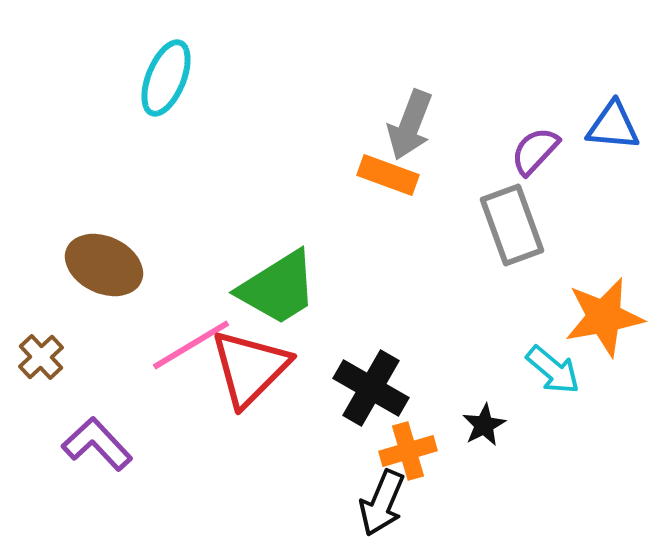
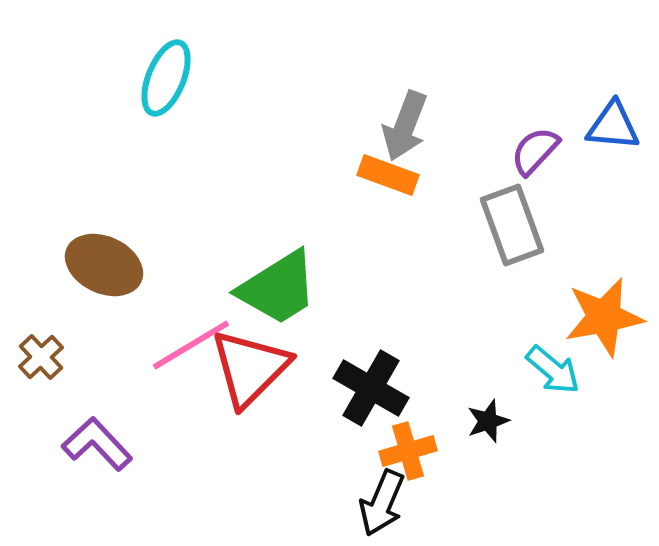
gray arrow: moved 5 px left, 1 px down
black star: moved 4 px right, 4 px up; rotated 9 degrees clockwise
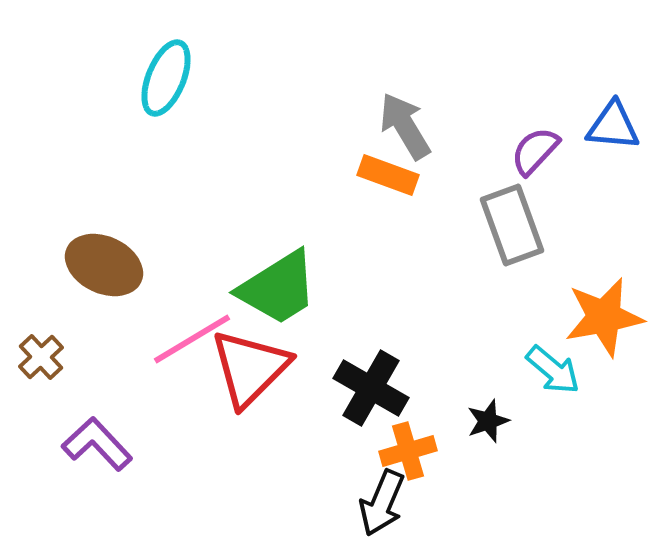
gray arrow: rotated 128 degrees clockwise
pink line: moved 1 px right, 6 px up
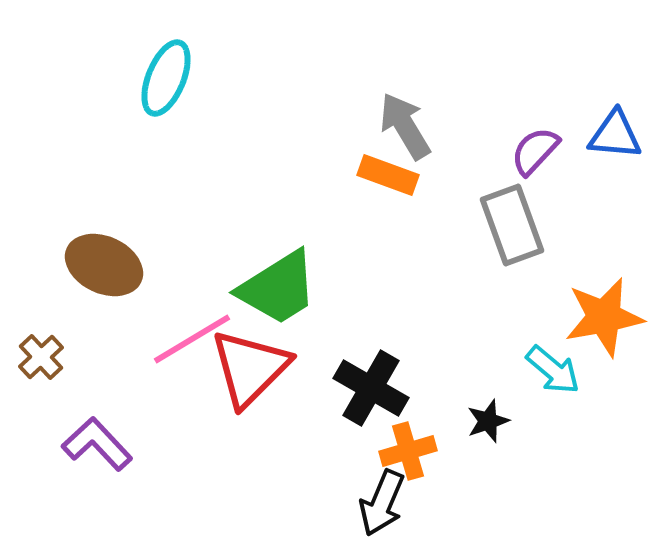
blue triangle: moved 2 px right, 9 px down
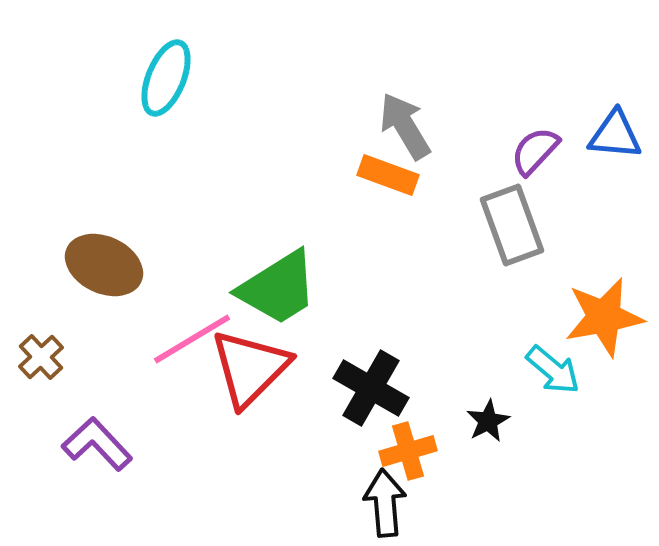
black star: rotated 9 degrees counterclockwise
black arrow: moved 3 px right; rotated 152 degrees clockwise
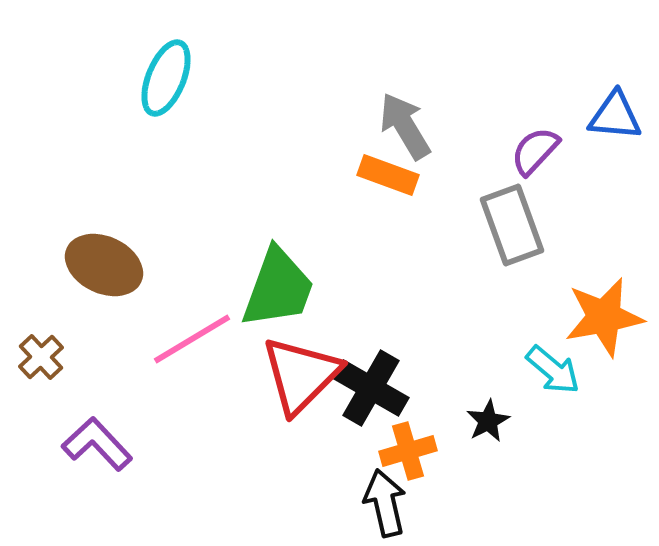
blue triangle: moved 19 px up
green trapezoid: rotated 38 degrees counterclockwise
red triangle: moved 51 px right, 7 px down
black arrow: rotated 8 degrees counterclockwise
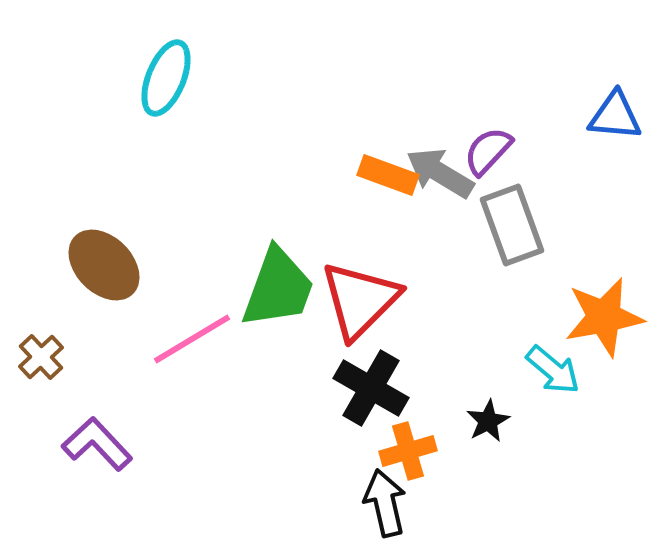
gray arrow: moved 35 px right, 47 px down; rotated 28 degrees counterclockwise
purple semicircle: moved 47 px left
brown ellipse: rotated 20 degrees clockwise
red triangle: moved 59 px right, 75 px up
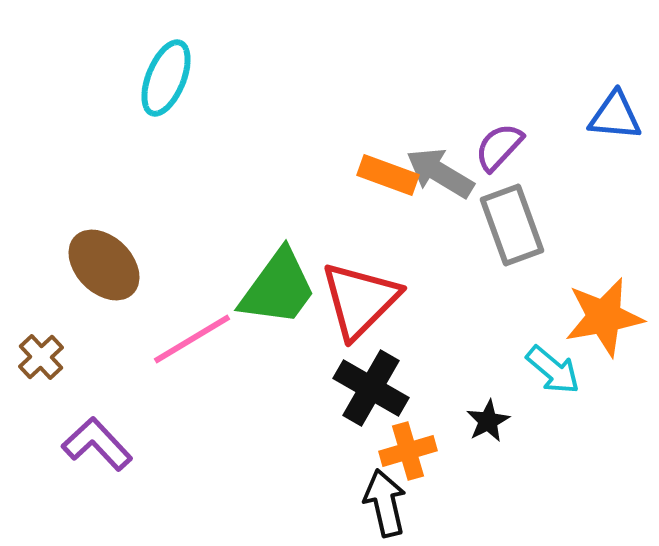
purple semicircle: moved 11 px right, 4 px up
green trapezoid: rotated 16 degrees clockwise
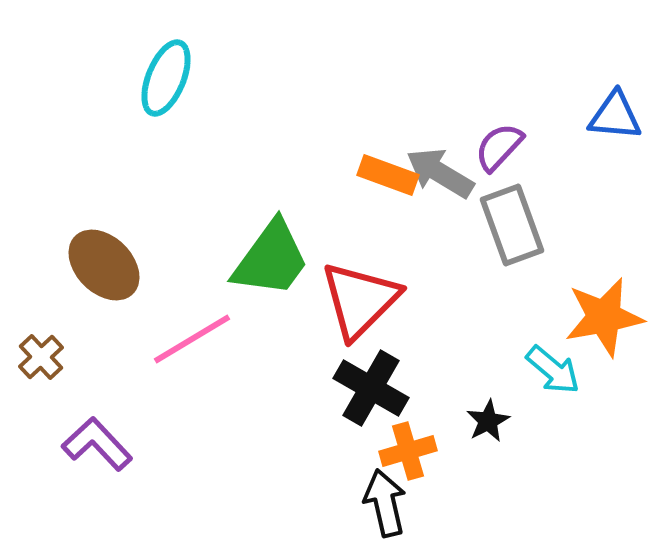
green trapezoid: moved 7 px left, 29 px up
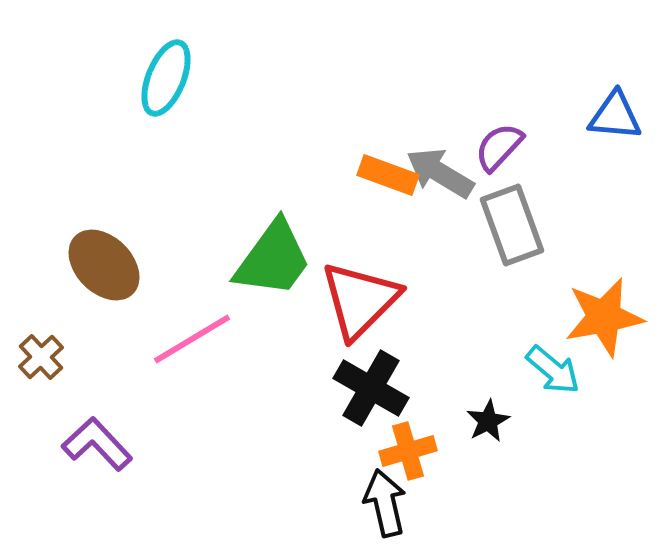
green trapezoid: moved 2 px right
